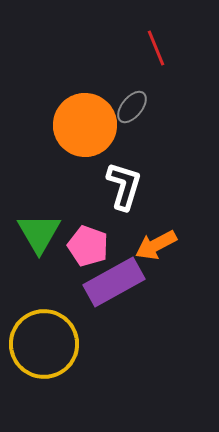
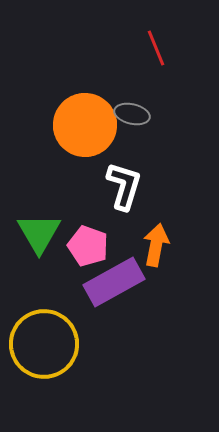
gray ellipse: moved 7 px down; rotated 64 degrees clockwise
orange arrow: rotated 129 degrees clockwise
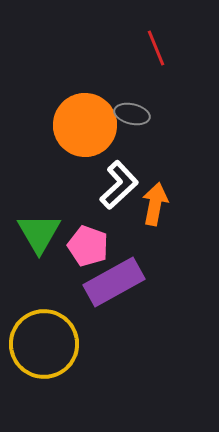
white L-shape: moved 5 px left, 1 px up; rotated 30 degrees clockwise
orange arrow: moved 1 px left, 41 px up
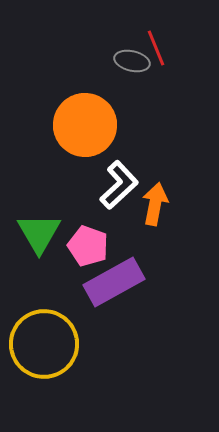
gray ellipse: moved 53 px up
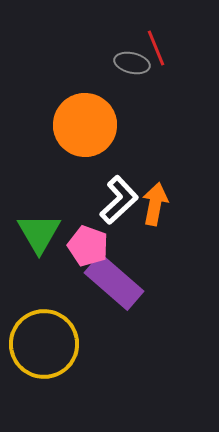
gray ellipse: moved 2 px down
white L-shape: moved 15 px down
purple rectangle: rotated 70 degrees clockwise
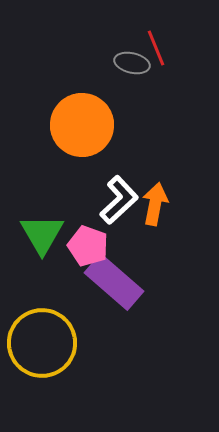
orange circle: moved 3 px left
green triangle: moved 3 px right, 1 px down
yellow circle: moved 2 px left, 1 px up
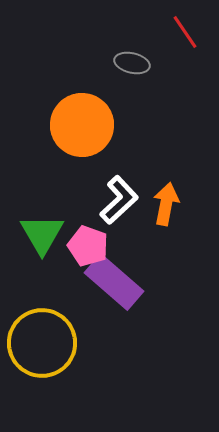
red line: moved 29 px right, 16 px up; rotated 12 degrees counterclockwise
orange arrow: moved 11 px right
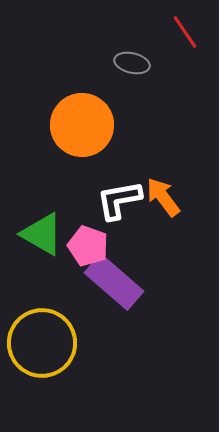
white L-shape: rotated 147 degrees counterclockwise
orange arrow: moved 3 px left, 7 px up; rotated 48 degrees counterclockwise
green triangle: rotated 30 degrees counterclockwise
